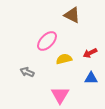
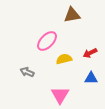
brown triangle: rotated 36 degrees counterclockwise
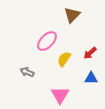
brown triangle: rotated 36 degrees counterclockwise
red arrow: rotated 16 degrees counterclockwise
yellow semicircle: rotated 42 degrees counterclockwise
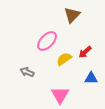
red arrow: moved 5 px left, 1 px up
yellow semicircle: rotated 21 degrees clockwise
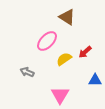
brown triangle: moved 5 px left, 2 px down; rotated 42 degrees counterclockwise
blue triangle: moved 4 px right, 2 px down
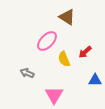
yellow semicircle: rotated 77 degrees counterclockwise
gray arrow: moved 1 px down
pink triangle: moved 6 px left
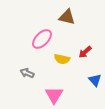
brown triangle: rotated 18 degrees counterclockwise
pink ellipse: moved 5 px left, 2 px up
yellow semicircle: moved 2 px left; rotated 56 degrees counterclockwise
blue triangle: rotated 48 degrees clockwise
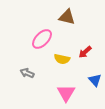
pink triangle: moved 12 px right, 2 px up
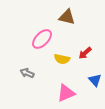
red arrow: moved 1 px down
pink triangle: rotated 36 degrees clockwise
